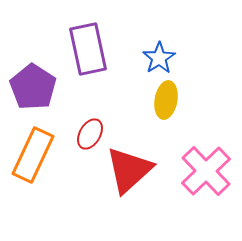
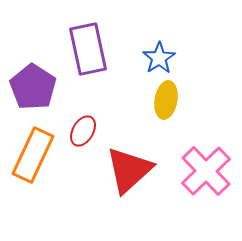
red ellipse: moved 7 px left, 3 px up
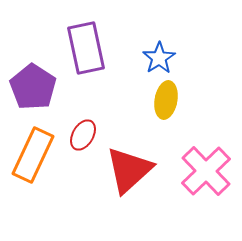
purple rectangle: moved 2 px left, 1 px up
red ellipse: moved 4 px down
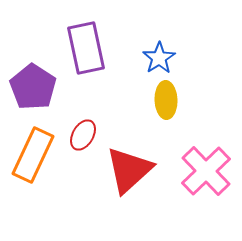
yellow ellipse: rotated 12 degrees counterclockwise
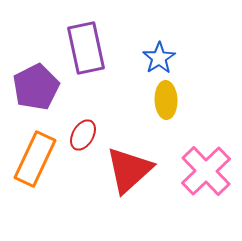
purple pentagon: moved 3 px right; rotated 12 degrees clockwise
orange rectangle: moved 2 px right, 4 px down
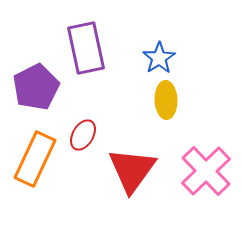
red triangle: moved 3 px right; rotated 12 degrees counterclockwise
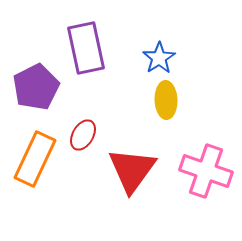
pink cross: rotated 27 degrees counterclockwise
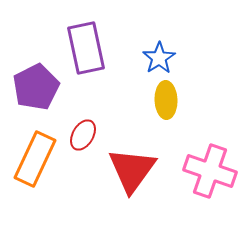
pink cross: moved 4 px right
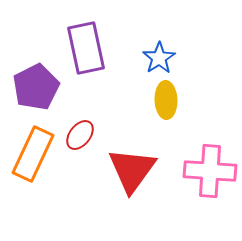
red ellipse: moved 3 px left; rotated 8 degrees clockwise
orange rectangle: moved 2 px left, 5 px up
pink cross: rotated 15 degrees counterclockwise
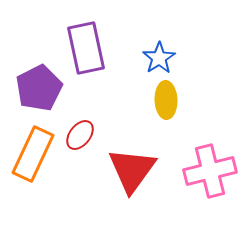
purple pentagon: moved 3 px right, 1 px down
pink cross: rotated 18 degrees counterclockwise
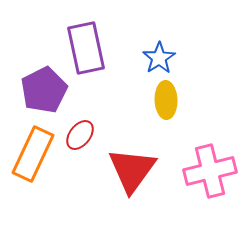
purple pentagon: moved 5 px right, 2 px down
